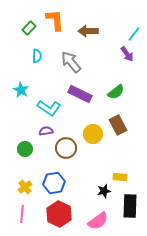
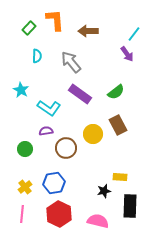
purple rectangle: rotated 10 degrees clockwise
pink semicircle: rotated 130 degrees counterclockwise
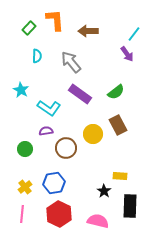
yellow rectangle: moved 1 px up
black star: rotated 24 degrees counterclockwise
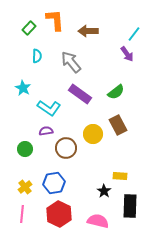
cyan star: moved 2 px right, 2 px up
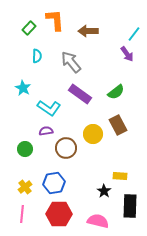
red hexagon: rotated 25 degrees counterclockwise
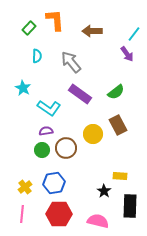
brown arrow: moved 4 px right
green circle: moved 17 px right, 1 px down
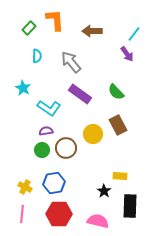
green semicircle: rotated 84 degrees clockwise
yellow cross: rotated 24 degrees counterclockwise
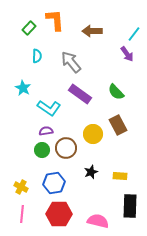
yellow cross: moved 4 px left
black star: moved 13 px left, 19 px up; rotated 16 degrees clockwise
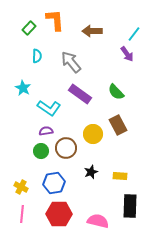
green circle: moved 1 px left, 1 px down
